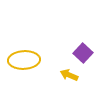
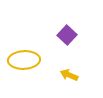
purple square: moved 16 px left, 18 px up
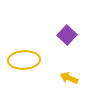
yellow arrow: moved 3 px down
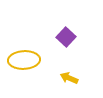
purple square: moved 1 px left, 2 px down
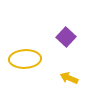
yellow ellipse: moved 1 px right, 1 px up
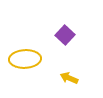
purple square: moved 1 px left, 2 px up
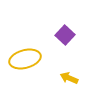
yellow ellipse: rotated 12 degrees counterclockwise
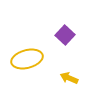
yellow ellipse: moved 2 px right
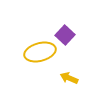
yellow ellipse: moved 13 px right, 7 px up
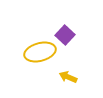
yellow arrow: moved 1 px left, 1 px up
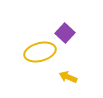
purple square: moved 2 px up
